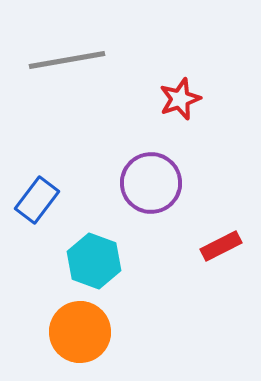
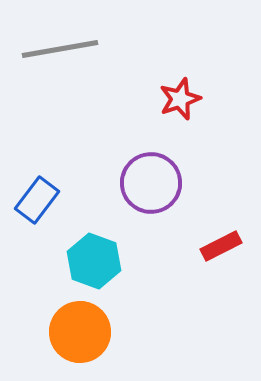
gray line: moved 7 px left, 11 px up
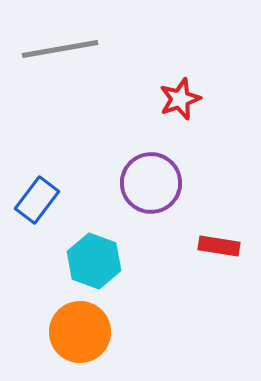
red rectangle: moved 2 px left; rotated 36 degrees clockwise
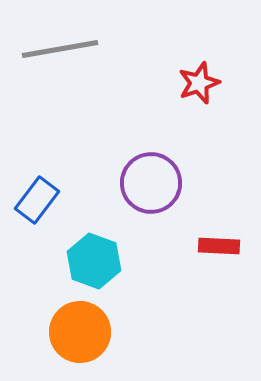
red star: moved 19 px right, 16 px up
red rectangle: rotated 6 degrees counterclockwise
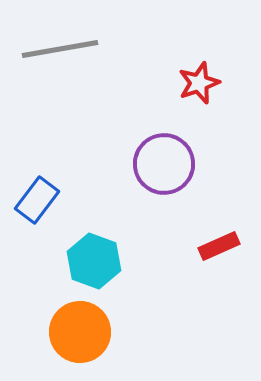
purple circle: moved 13 px right, 19 px up
red rectangle: rotated 27 degrees counterclockwise
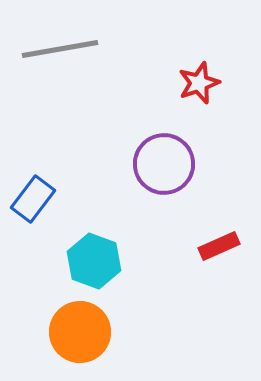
blue rectangle: moved 4 px left, 1 px up
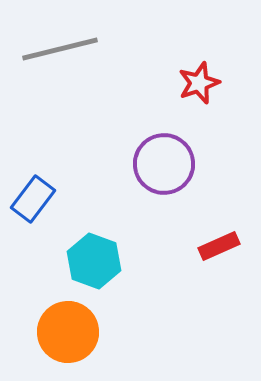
gray line: rotated 4 degrees counterclockwise
orange circle: moved 12 px left
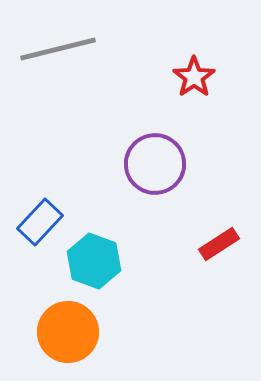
gray line: moved 2 px left
red star: moved 5 px left, 6 px up; rotated 15 degrees counterclockwise
purple circle: moved 9 px left
blue rectangle: moved 7 px right, 23 px down; rotated 6 degrees clockwise
red rectangle: moved 2 px up; rotated 9 degrees counterclockwise
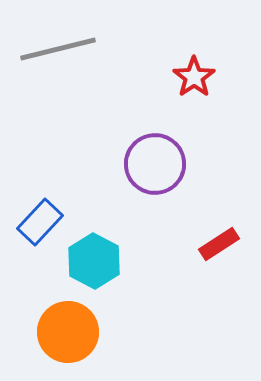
cyan hexagon: rotated 8 degrees clockwise
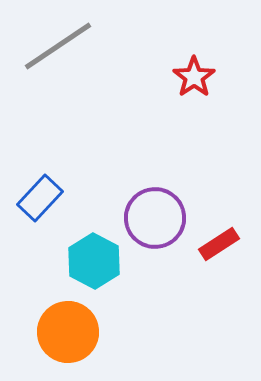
gray line: moved 3 px up; rotated 20 degrees counterclockwise
purple circle: moved 54 px down
blue rectangle: moved 24 px up
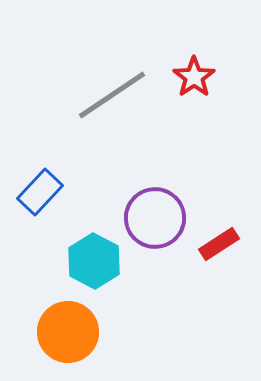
gray line: moved 54 px right, 49 px down
blue rectangle: moved 6 px up
